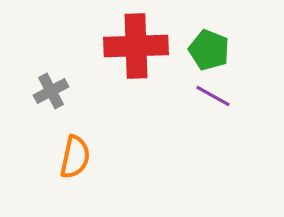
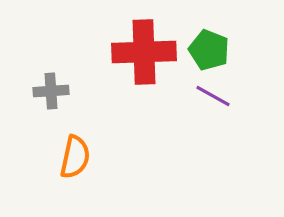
red cross: moved 8 px right, 6 px down
gray cross: rotated 24 degrees clockwise
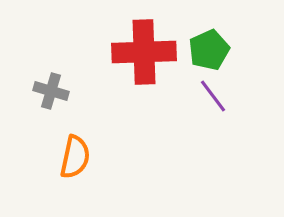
green pentagon: rotated 27 degrees clockwise
gray cross: rotated 20 degrees clockwise
purple line: rotated 24 degrees clockwise
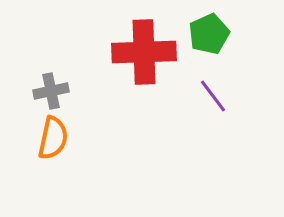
green pentagon: moved 16 px up
gray cross: rotated 28 degrees counterclockwise
orange semicircle: moved 22 px left, 19 px up
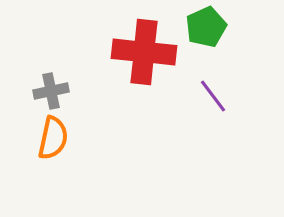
green pentagon: moved 3 px left, 7 px up
red cross: rotated 8 degrees clockwise
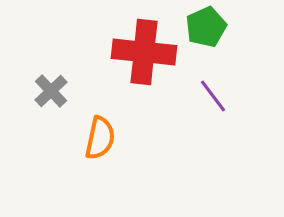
gray cross: rotated 32 degrees counterclockwise
orange semicircle: moved 47 px right
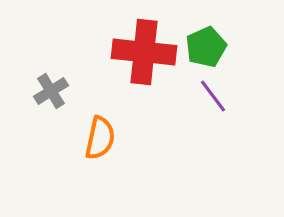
green pentagon: moved 20 px down
gray cross: rotated 12 degrees clockwise
